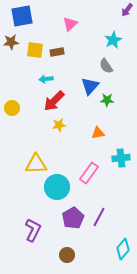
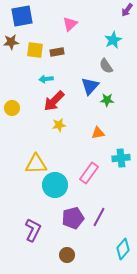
cyan circle: moved 2 px left, 2 px up
purple pentagon: rotated 15 degrees clockwise
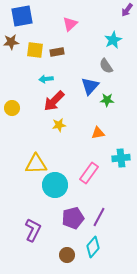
cyan diamond: moved 30 px left, 2 px up
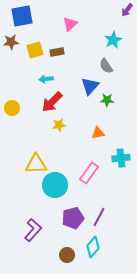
yellow square: rotated 24 degrees counterclockwise
red arrow: moved 2 px left, 1 px down
purple L-shape: rotated 15 degrees clockwise
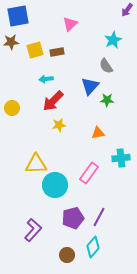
blue square: moved 4 px left
red arrow: moved 1 px right, 1 px up
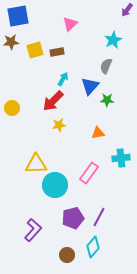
gray semicircle: rotated 56 degrees clockwise
cyan arrow: moved 17 px right; rotated 128 degrees clockwise
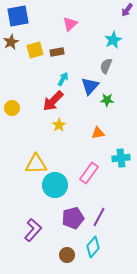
brown star: rotated 21 degrees counterclockwise
yellow star: rotated 24 degrees counterclockwise
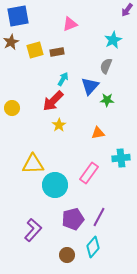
pink triangle: rotated 21 degrees clockwise
yellow triangle: moved 3 px left
purple pentagon: moved 1 px down
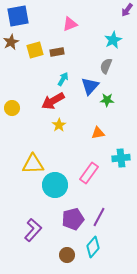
red arrow: rotated 15 degrees clockwise
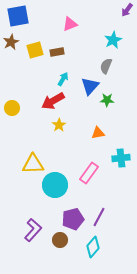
brown circle: moved 7 px left, 15 px up
